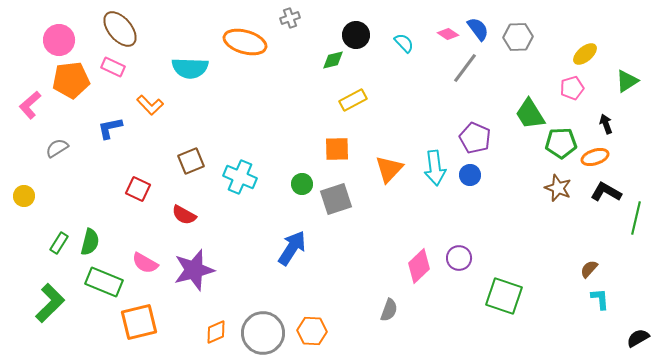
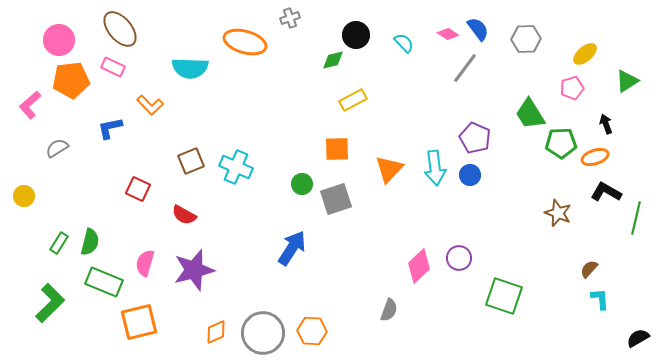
gray hexagon at (518, 37): moved 8 px right, 2 px down
cyan cross at (240, 177): moved 4 px left, 10 px up
brown star at (558, 188): moved 25 px down
pink semicircle at (145, 263): rotated 76 degrees clockwise
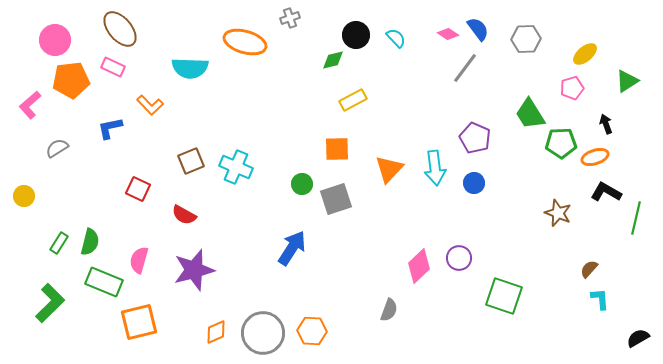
pink circle at (59, 40): moved 4 px left
cyan semicircle at (404, 43): moved 8 px left, 5 px up
blue circle at (470, 175): moved 4 px right, 8 px down
pink semicircle at (145, 263): moved 6 px left, 3 px up
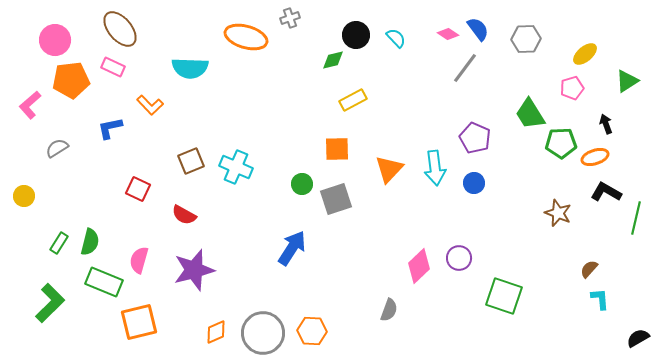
orange ellipse at (245, 42): moved 1 px right, 5 px up
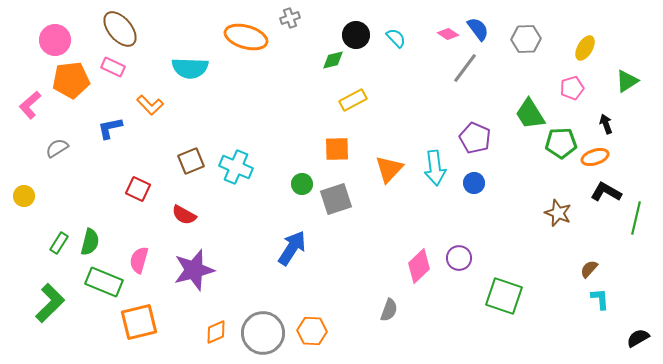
yellow ellipse at (585, 54): moved 6 px up; rotated 20 degrees counterclockwise
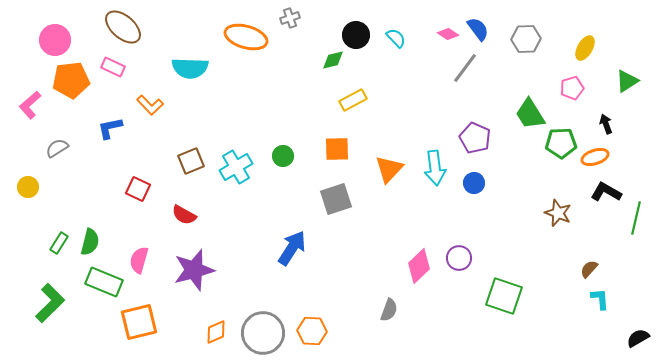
brown ellipse at (120, 29): moved 3 px right, 2 px up; rotated 9 degrees counterclockwise
cyan cross at (236, 167): rotated 36 degrees clockwise
green circle at (302, 184): moved 19 px left, 28 px up
yellow circle at (24, 196): moved 4 px right, 9 px up
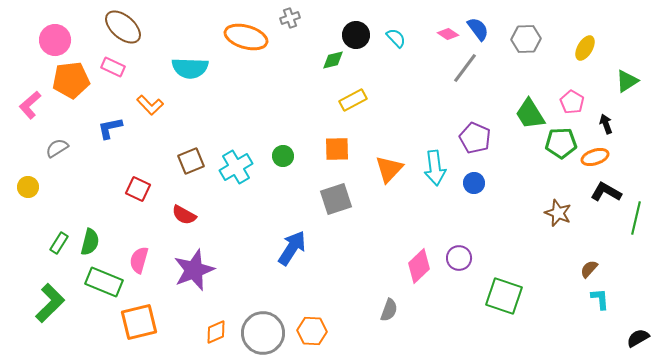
pink pentagon at (572, 88): moved 14 px down; rotated 25 degrees counterclockwise
purple star at (194, 270): rotated 6 degrees counterclockwise
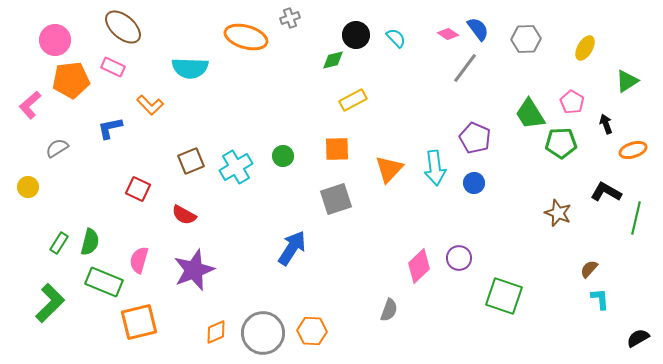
orange ellipse at (595, 157): moved 38 px right, 7 px up
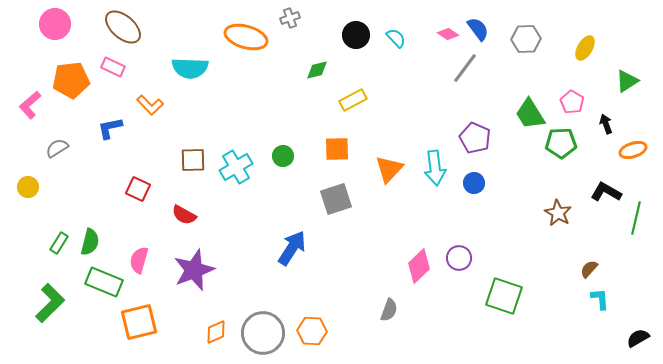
pink circle at (55, 40): moved 16 px up
green diamond at (333, 60): moved 16 px left, 10 px down
brown square at (191, 161): moved 2 px right, 1 px up; rotated 20 degrees clockwise
brown star at (558, 213): rotated 8 degrees clockwise
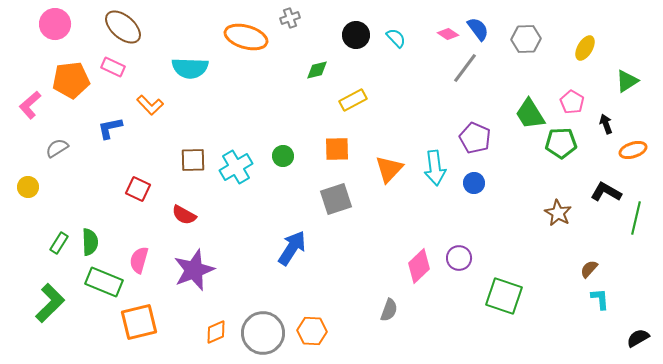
green semicircle at (90, 242): rotated 16 degrees counterclockwise
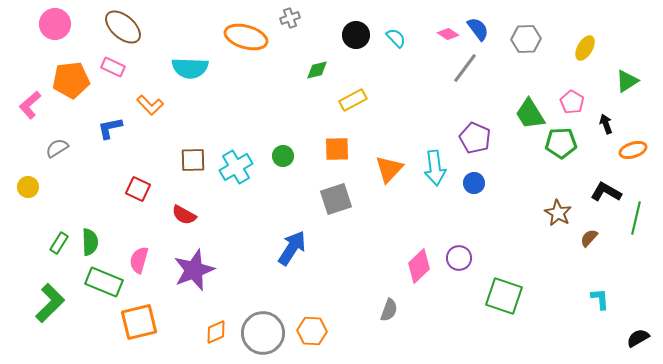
brown semicircle at (589, 269): moved 31 px up
